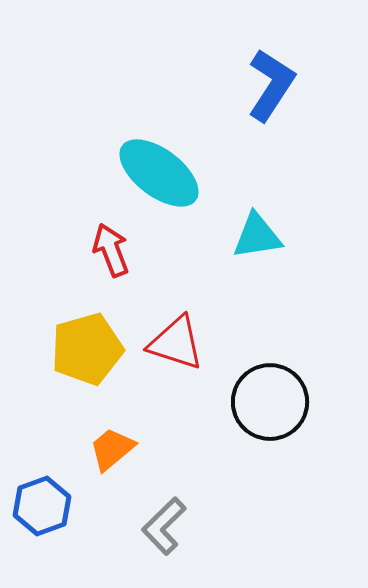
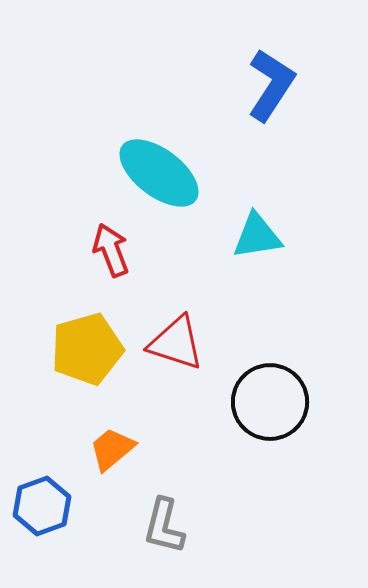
gray L-shape: rotated 32 degrees counterclockwise
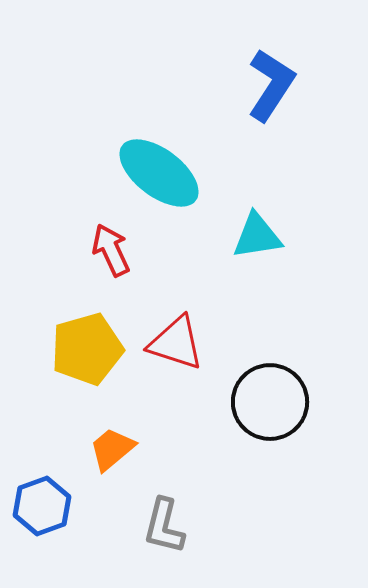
red arrow: rotated 4 degrees counterclockwise
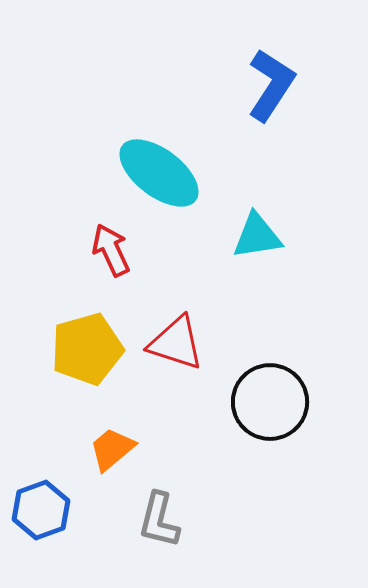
blue hexagon: moved 1 px left, 4 px down
gray L-shape: moved 5 px left, 6 px up
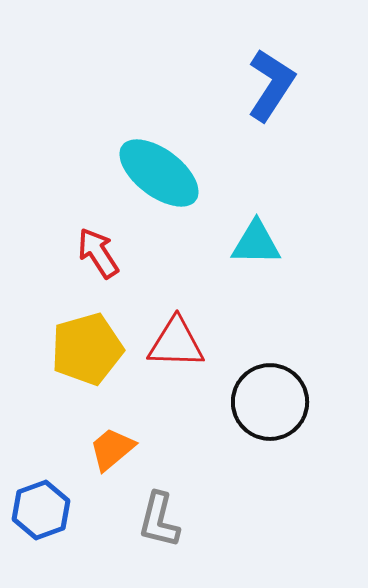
cyan triangle: moved 1 px left, 7 px down; rotated 10 degrees clockwise
red arrow: moved 13 px left, 3 px down; rotated 8 degrees counterclockwise
red triangle: rotated 16 degrees counterclockwise
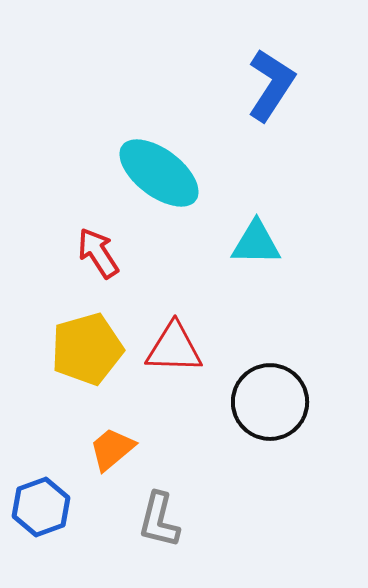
red triangle: moved 2 px left, 5 px down
blue hexagon: moved 3 px up
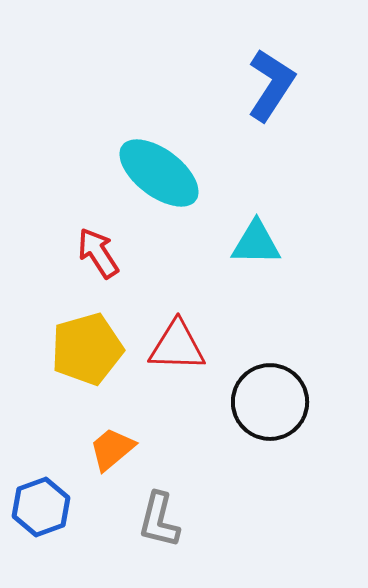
red triangle: moved 3 px right, 2 px up
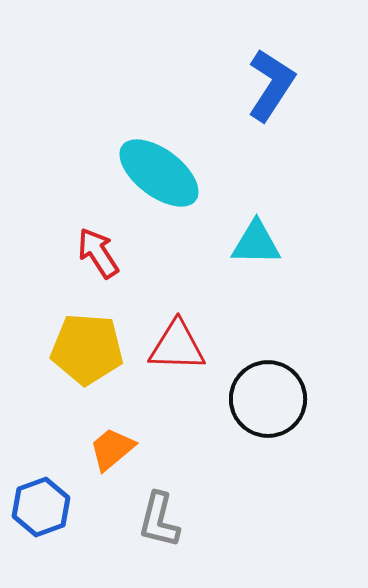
yellow pentagon: rotated 20 degrees clockwise
black circle: moved 2 px left, 3 px up
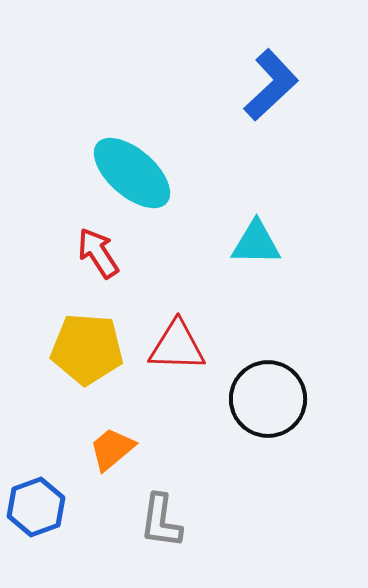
blue L-shape: rotated 14 degrees clockwise
cyan ellipse: moved 27 px left; rotated 4 degrees clockwise
blue hexagon: moved 5 px left
gray L-shape: moved 2 px right, 1 px down; rotated 6 degrees counterclockwise
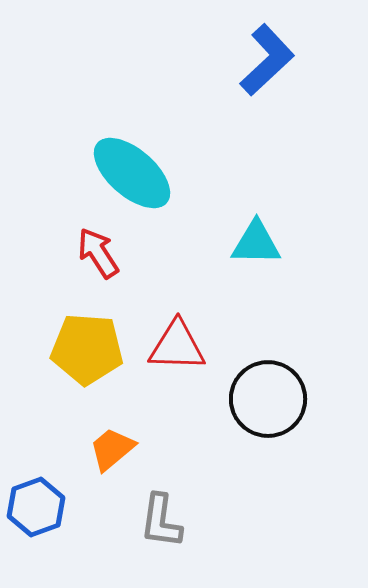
blue L-shape: moved 4 px left, 25 px up
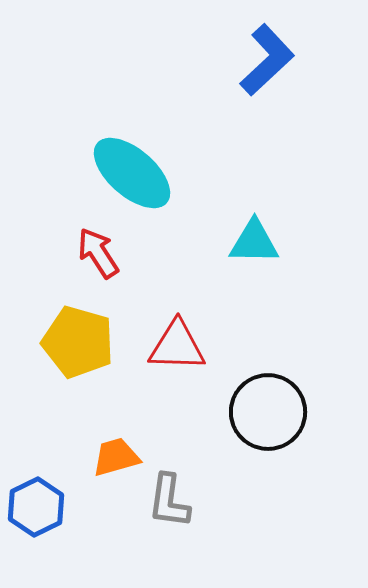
cyan triangle: moved 2 px left, 1 px up
yellow pentagon: moved 9 px left, 7 px up; rotated 12 degrees clockwise
black circle: moved 13 px down
orange trapezoid: moved 4 px right, 8 px down; rotated 24 degrees clockwise
blue hexagon: rotated 6 degrees counterclockwise
gray L-shape: moved 8 px right, 20 px up
